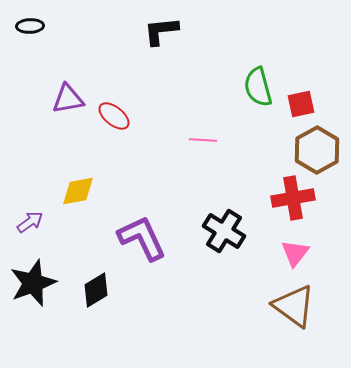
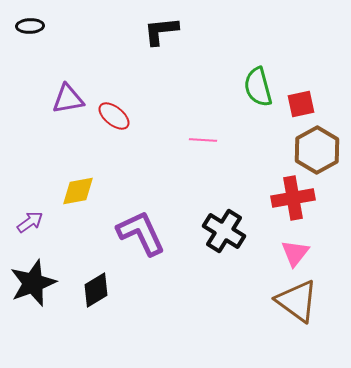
purple L-shape: moved 1 px left, 5 px up
brown triangle: moved 3 px right, 5 px up
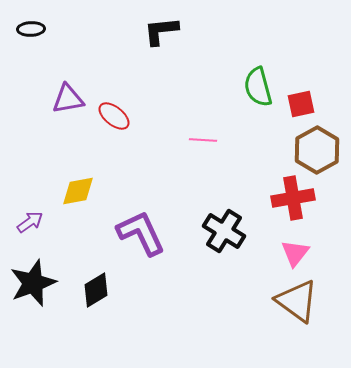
black ellipse: moved 1 px right, 3 px down
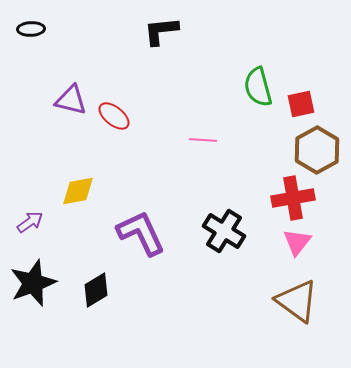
purple triangle: moved 3 px right, 1 px down; rotated 24 degrees clockwise
pink triangle: moved 2 px right, 11 px up
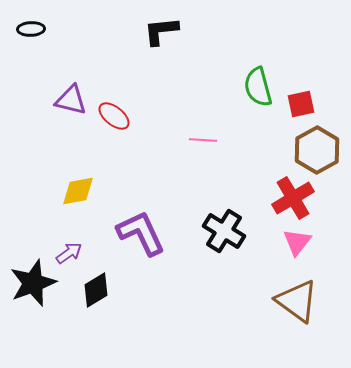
red cross: rotated 21 degrees counterclockwise
purple arrow: moved 39 px right, 31 px down
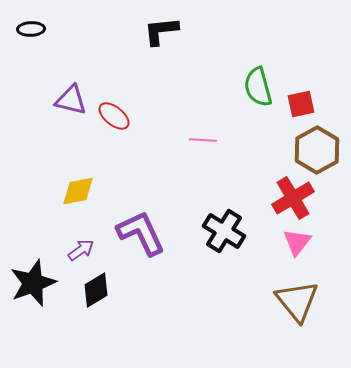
purple arrow: moved 12 px right, 3 px up
brown triangle: rotated 15 degrees clockwise
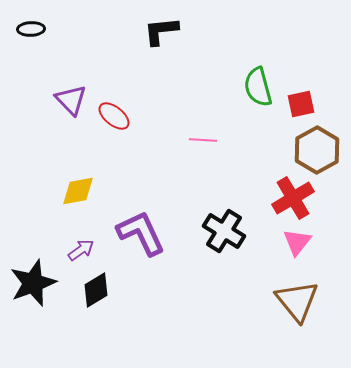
purple triangle: rotated 32 degrees clockwise
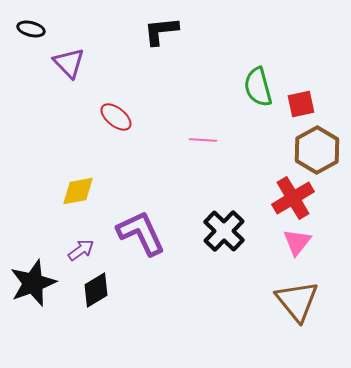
black ellipse: rotated 16 degrees clockwise
purple triangle: moved 2 px left, 37 px up
red ellipse: moved 2 px right, 1 px down
black cross: rotated 12 degrees clockwise
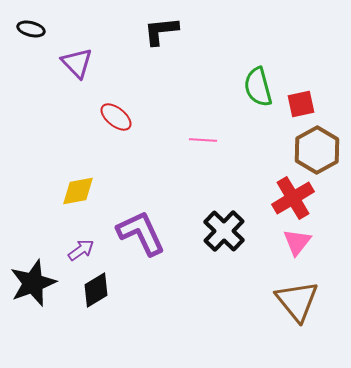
purple triangle: moved 8 px right
